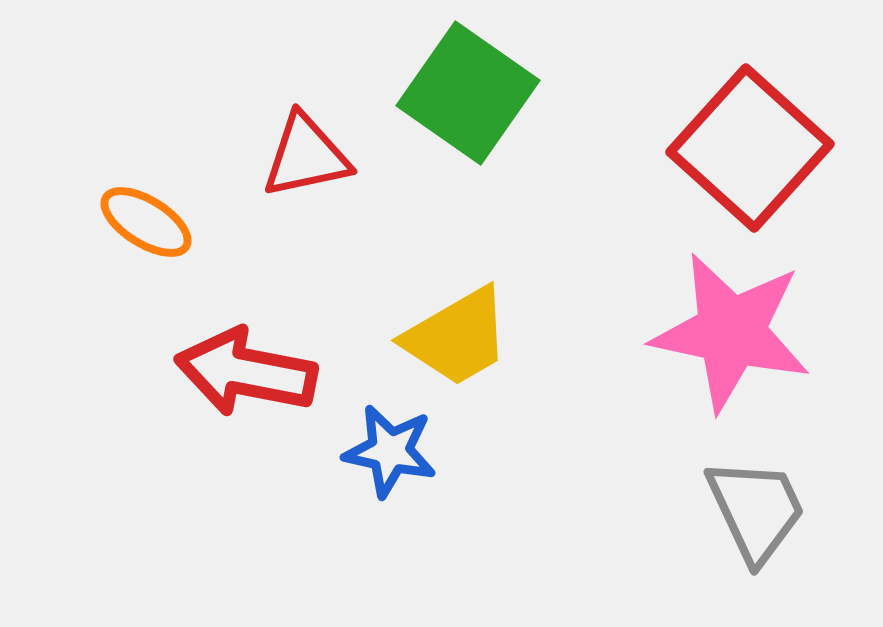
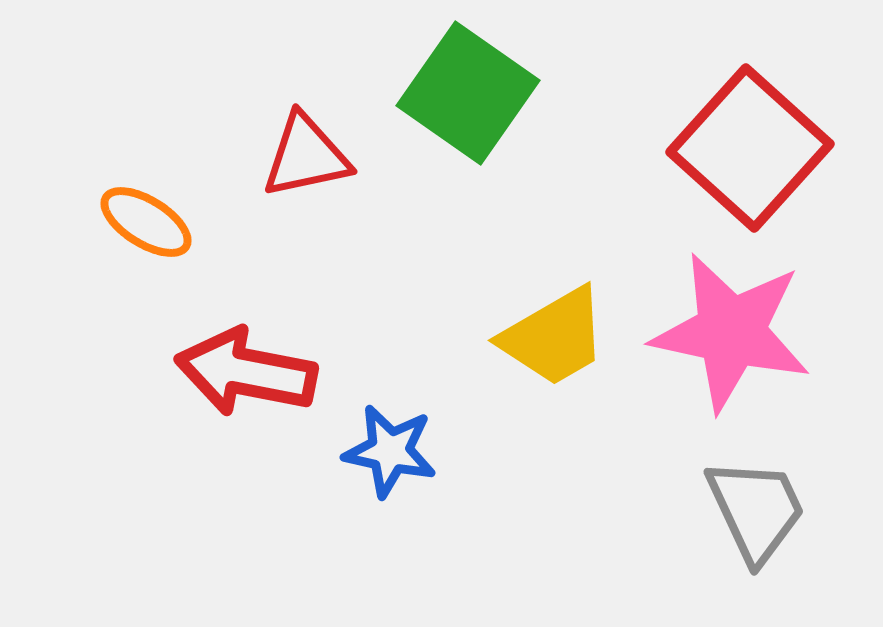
yellow trapezoid: moved 97 px right
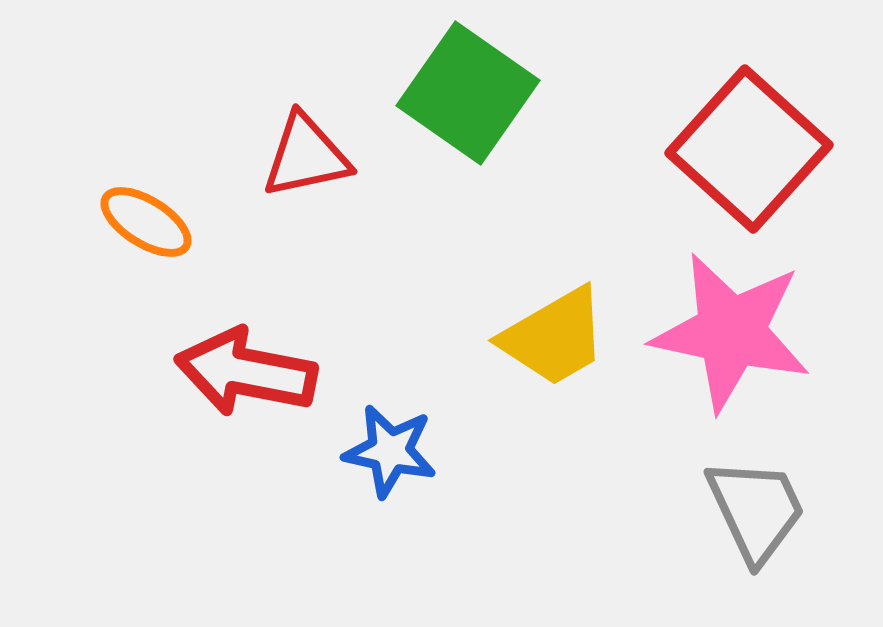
red square: moved 1 px left, 1 px down
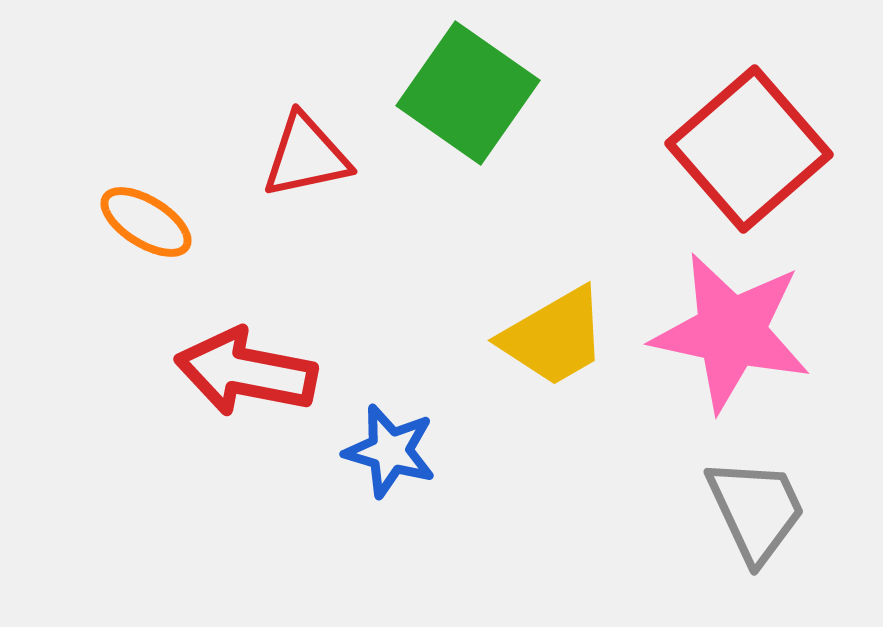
red square: rotated 7 degrees clockwise
blue star: rotated 4 degrees clockwise
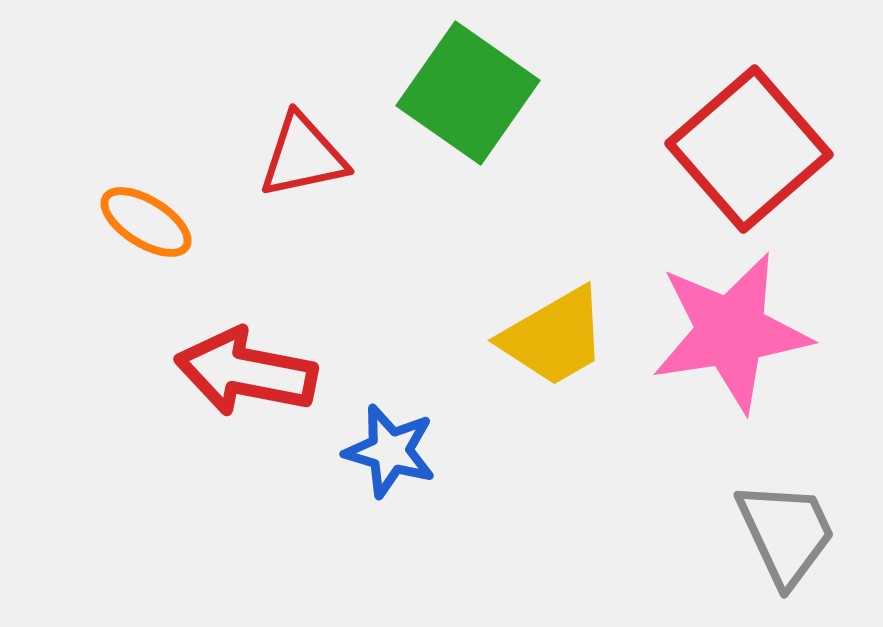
red triangle: moved 3 px left
pink star: rotated 21 degrees counterclockwise
gray trapezoid: moved 30 px right, 23 px down
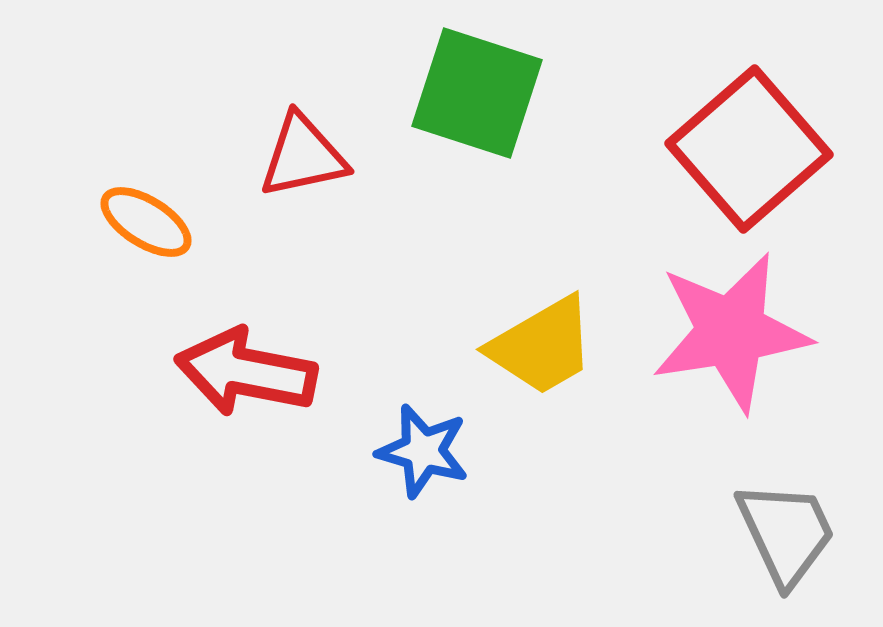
green square: moved 9 px right; rotated 17 degrees counterclockwise
yellow trapezoid: moved 12 px left, 9 px down
blue star: moved 33 px right
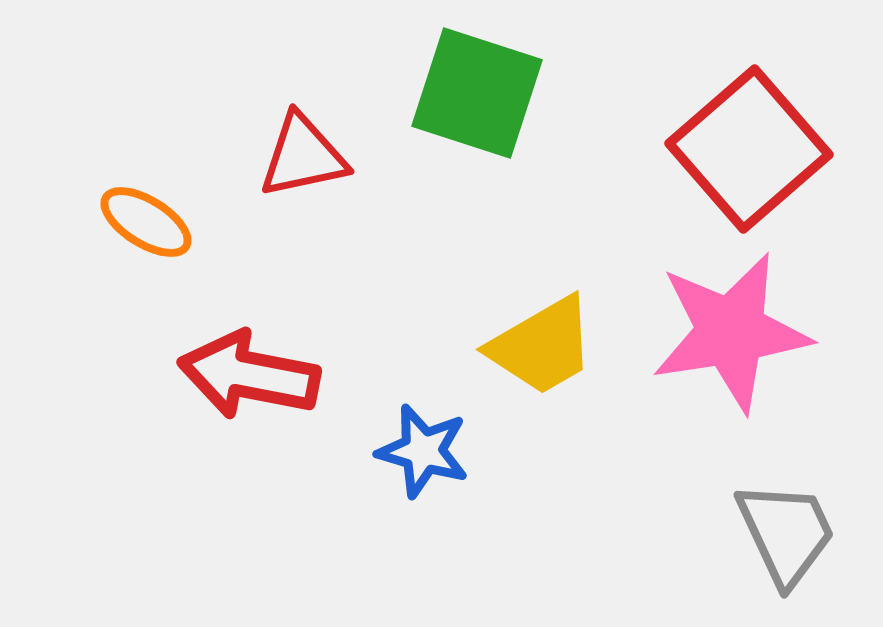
red arrow: moved 3 px right, 3 px down
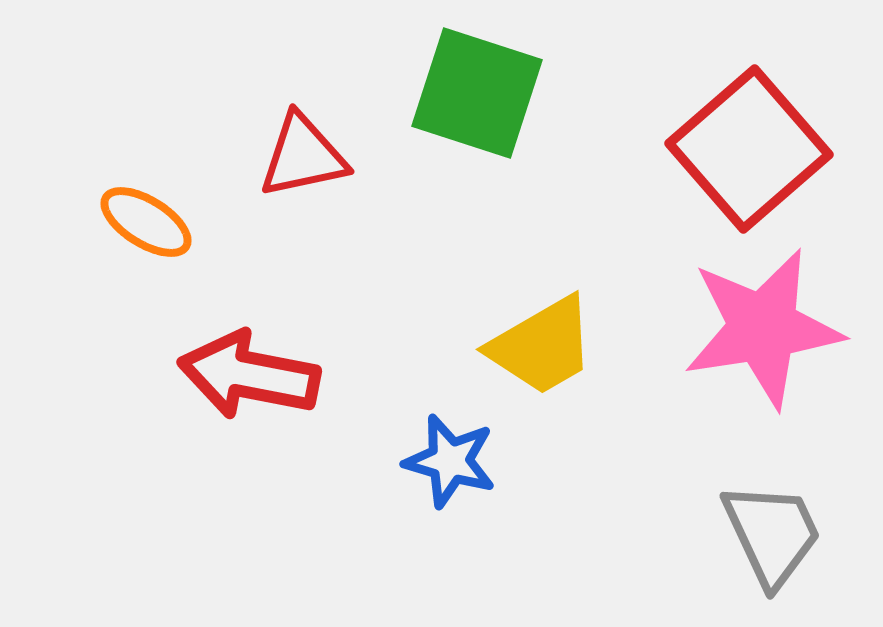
pink star: moved 32 px right, 4 px up
blue star: moved 27 px right, 10 px down
gray trapezoid: moved 14 px left, 1 px down
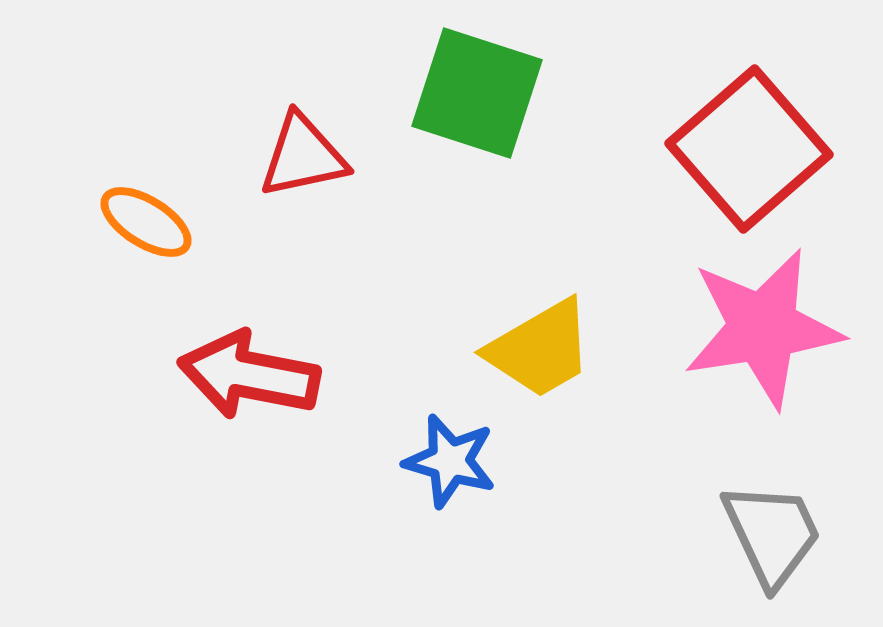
yellow trapezoid: moved 2 px left, 3 px down
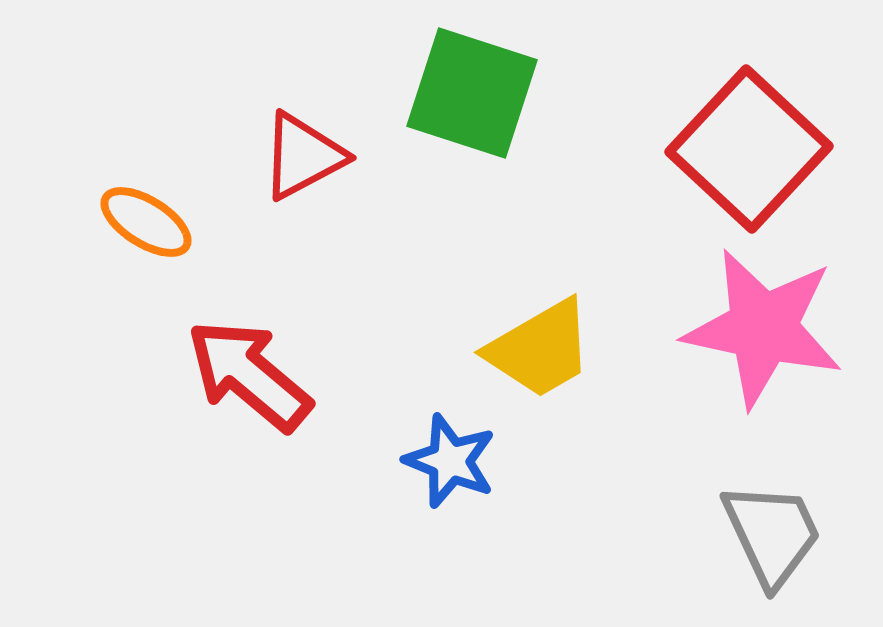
green square: moved 5 px left
red square: rotated 6 degrees counterclockwise
red triangle: rotated 16 degrees counterclockwise
pink star: rotated 21 degrees clockwise
red arrow: rotated 29 degrees clockwise
blue star: rotated 6 degrees clockwise
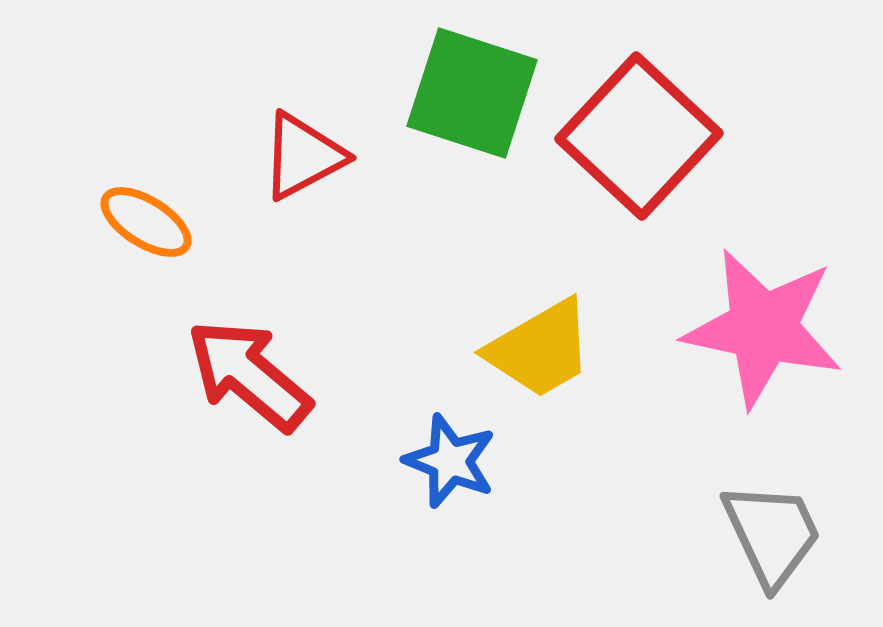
red square: moved 110 px left, 13 px up
